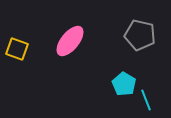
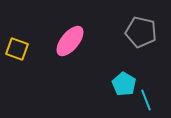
gray pentagon: moved 1 px right, 3 px up
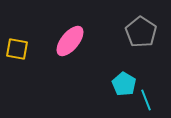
gray pentagon: rotated 20 degrees clockwise
yellow square: rotated 10 degrees counterclockwise
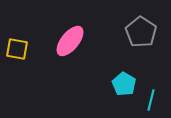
cyan line: moved 5 px right; rotated 35 degrees clockwise
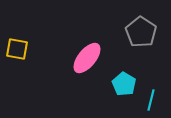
pink ellipse: moved 17 px right, 17 px down
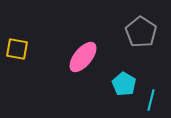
pink ellipse: moved 4 px left, 1 px up
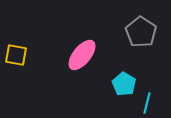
yellow square: moved 1 px left, 6 px down
pink ellipse: moved 1 px left, 2 px up
cyan line: moved 4 px left, 3 px down
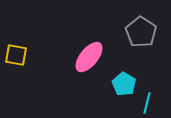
pink ellipse: moved 7 px right, 2 px down
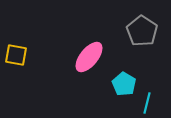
gray pentagon: moved 1 px right, 1 px up
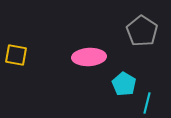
pink ellipse: rotated 48 degrees clockwise
